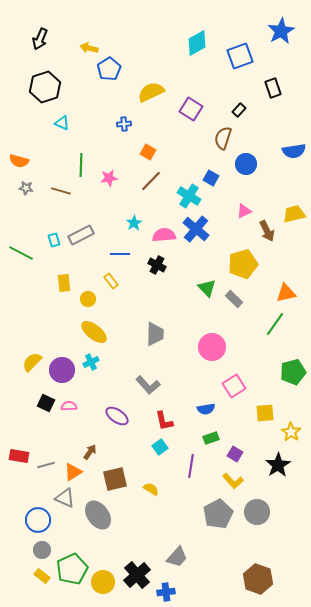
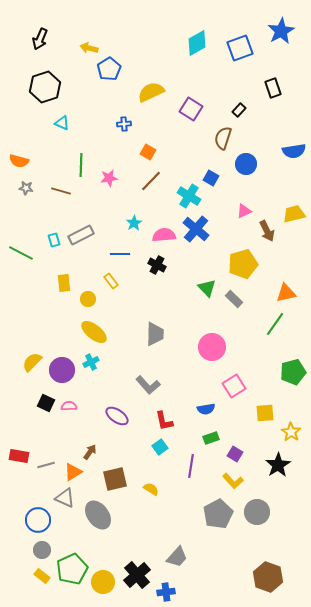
blue square at (240, 56): moved 8 px up
brown hexagon at (258, 579): moved 10 px right, 2 px up
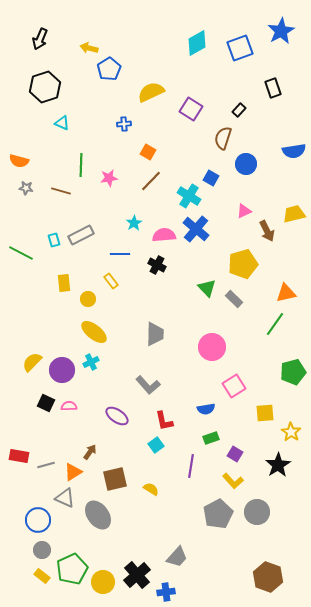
cyan square at (160, 447): moved 4 px left, 2 px up
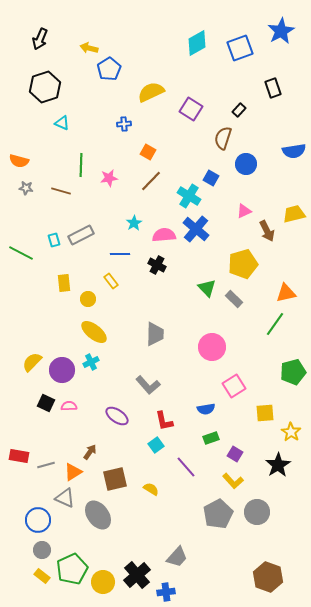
purple line at (191, 466): moved 5 px left, 1 px down; rotated 50 degrees counterclockwise
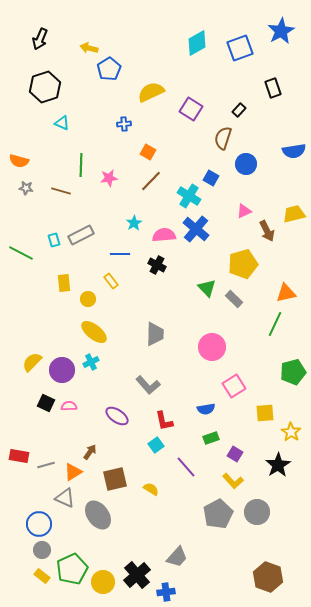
green line at (275, 324): rotated 10 degrees counterclockwise
blue circle at (38, 520): moved 1 px right, 4 px down
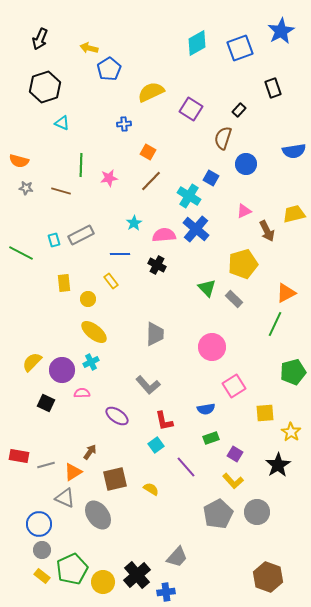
orange triangle at (286, 293): rotated 15 degrees counterclockwise
pink semicircle at (69, 406): moved 13 px right, 13 px up
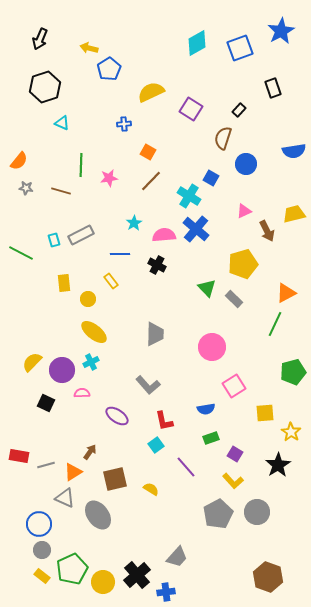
orange semicircle at (19, 161): rotated 66 degrees counterclockwise
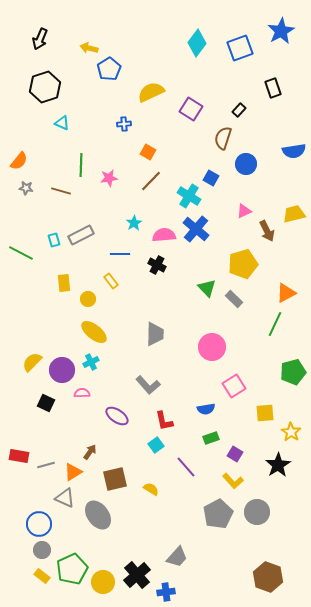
cyan diamond at (197, 43): rotated 24 degrees counterclockwise
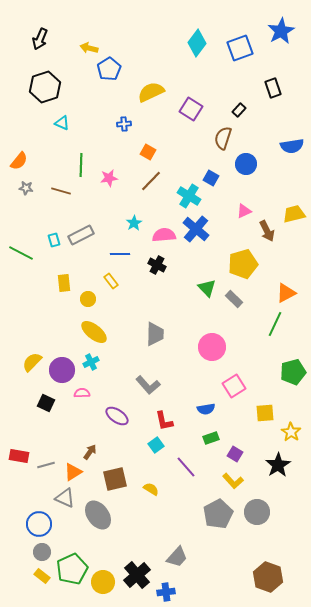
blue semicircle at (294, 151): moved 2 px left, 5 px up
gray circle at (42, 550): moved 2 px down
